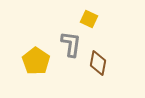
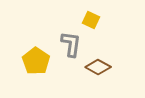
yellow square: moved 2 px right, 1 px down
brown diamond: moved 4 px down; rotated 70 degrees counterclockwise
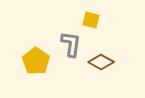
yellow square: rotated 12 degrees counterclockwise
brown diamond: moved 3 px right, 5 px up
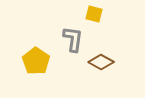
yellow square: moved 3 px right, 6 px up
gray L-shape: moved 2 px right, 5 px up
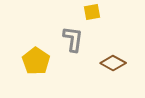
yellow square: moved 2 px left, 2 px up; rotated 24 degrees counterclockwise
brown diamond: moved 12 px right, 1 px down
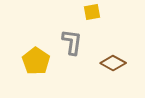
gray L-shape: moved 1 px left, 3 px down
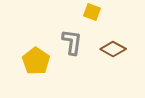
yellow square: rotated 30 degrees clockwise
brown diamond: moved 14 px up
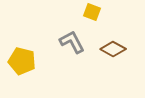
gray L-shape: rotated 36 degrees counterclockwise
yellow pentagon: moved 14 px left; rotated 20 degrees counterclockwise
